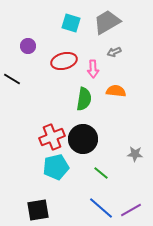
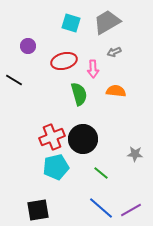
black line: moved 2 px right, 1 px down
green semicircle: moved 5 px left, 5 px up; rotated 25 degrees counterclockwise
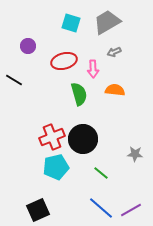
orange semicircle: moved 1 px left, 1 px up
black square: rotated 15 degrees counterclockwise
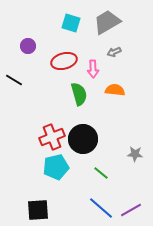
black square: rotated 20 degrees clockwise
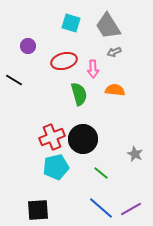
gray trapezoid: moved 1 px right, 4 px down; rotated 92 degrees counterclockwise
gray star: rotated 21 degrees clockwise
purple line: moved 1 px up
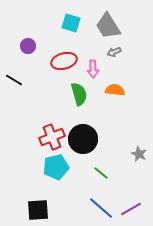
gray star: moved 4 px right
